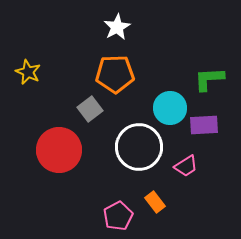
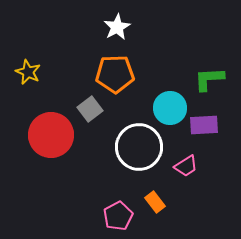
red circle: moved 8 px left, 15 px up
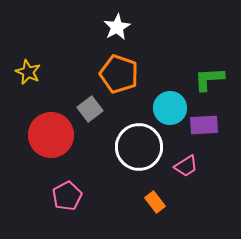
orange pentagon: moved 4 px right; rotated 21 degrees clockwise
pink pentagon: moved 51 px left, 20 px up
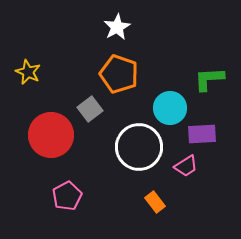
purple rectangle: moved 2 px left, 9 px down
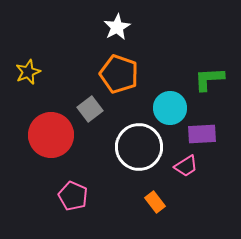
yellow star: rotated 25 degrees clockwise
pink pentagon: moved 6 px right; rotated 20 degrees counterclockwise
